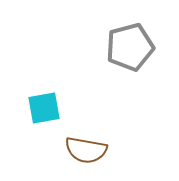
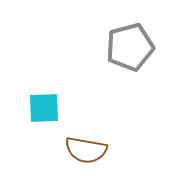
cyan square: rotated 8 degrees clockwise
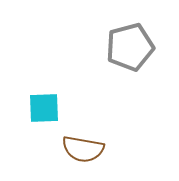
brown semicircle: moved 3 px left, 1 px up
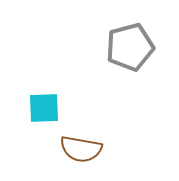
brown semicircle: moved 2 px left
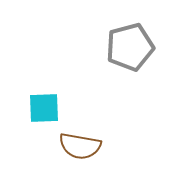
brown semicircle: moved 1 px left, 3 px up
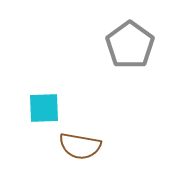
gray pentagon: moved 2 px up; rotated 21 degrees counterclockwise
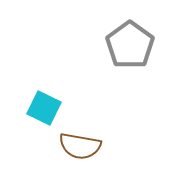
cyan square: rotated 28 degrees clockwise
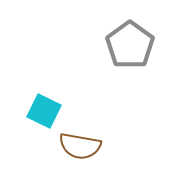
cyan square: moved 3 px down
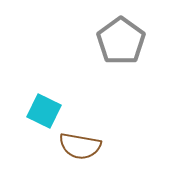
gray pentagon: moved 9 px left, 4 px up
